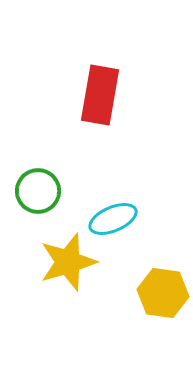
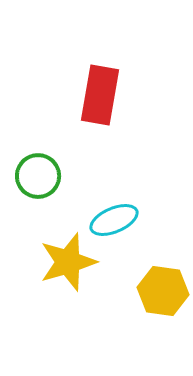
green circle: moved 15 px up
cyan ellipse: moved 1 px right, 1 px down
yellow hexagon: moved 2 px up
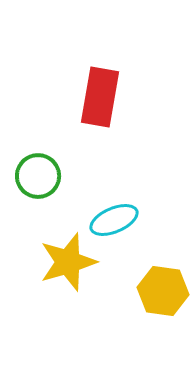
red rectangle: moved 2 px down
